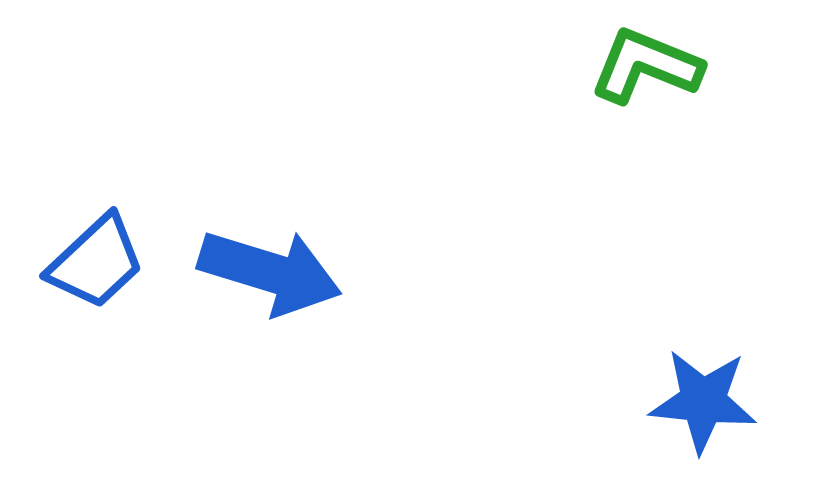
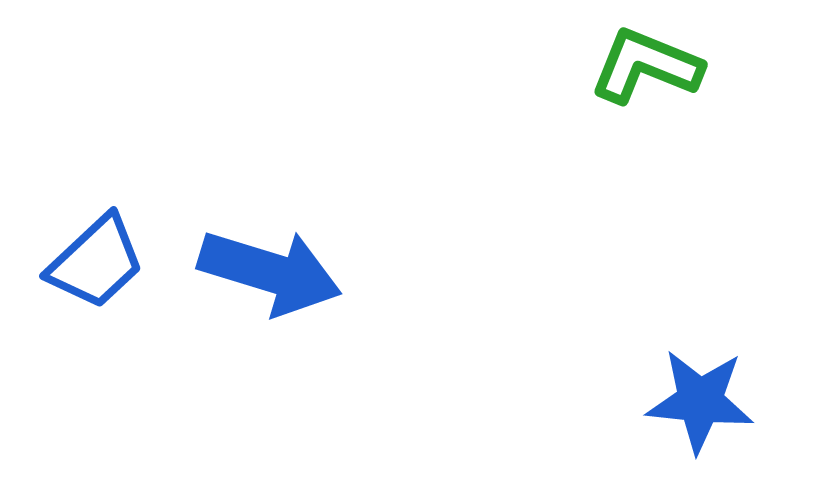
blue star: moved 3 px left
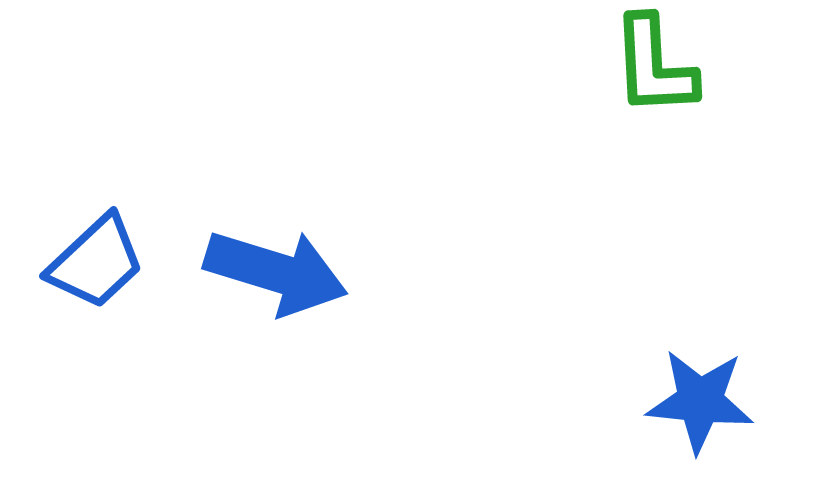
green L-shape: moved 8 px right; rotated 115 degrees counterclockwise
blue arrow: moved 6 px right
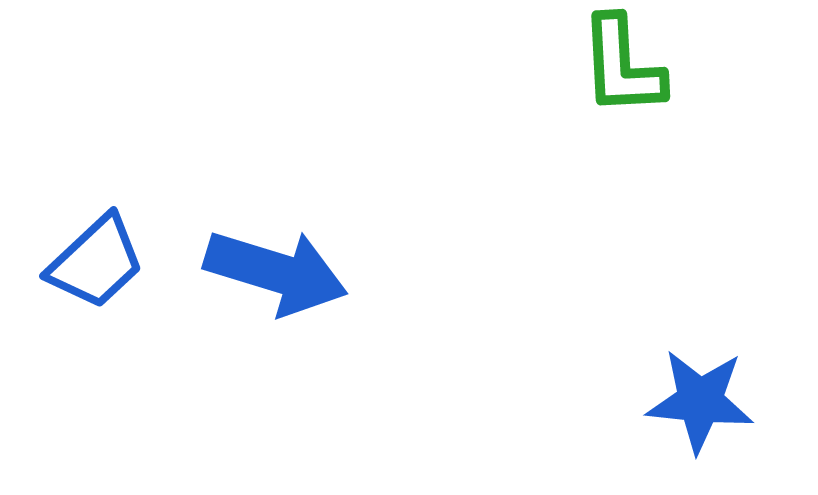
green L-shape: moved 32 px left
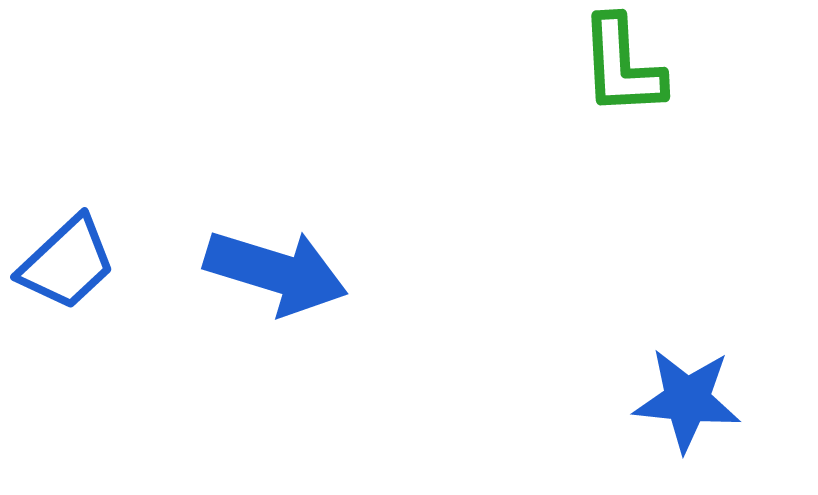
blue trapezoid: moved 29 px left, 1 px down
blue star: moved 13 px left, 1 px up
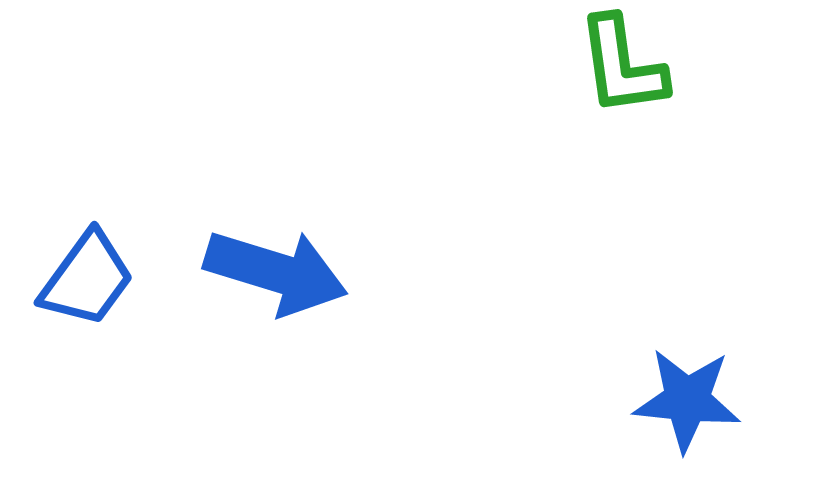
green L-shape: rotated 5 degrees counterclockwise
blue trapezoid: moved 20 px right, 16 px down; rotated 11 degrees counterclockwise
